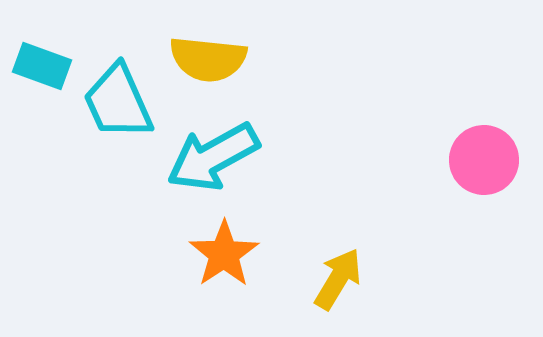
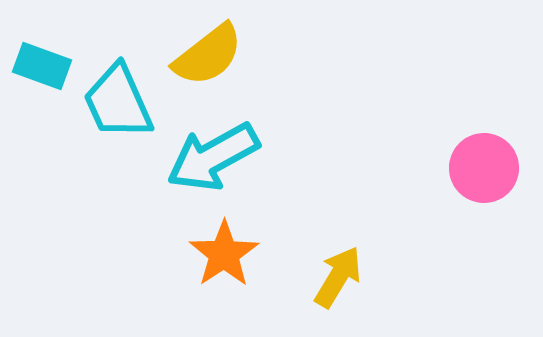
yellow semicircle: moved 4 px up; rotated 44 degrees counterclockwise
pink circle: moved 8 px down
yellow arrow: moved 2 px up
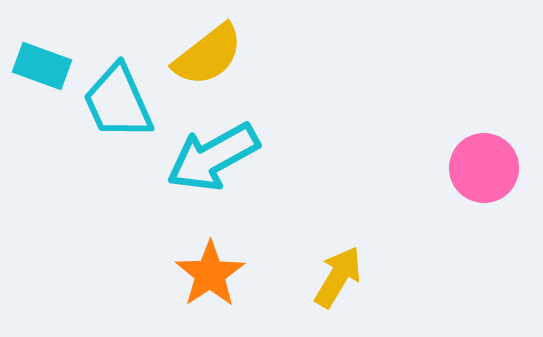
orange star: moved 14 px left, 20 px down
